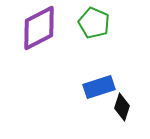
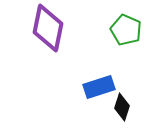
green pentagon: moved 32 px right, 7 px down
purple diamond: moved 9 px right; rotated 51 degrees counterclockwise
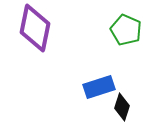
purple diamond: moved 13 px left
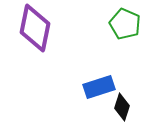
green pentagon: moved 1 px left, 6 px up
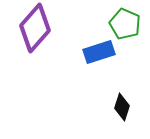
purple diamond: rotated 30 degrees clockwise
blue rectangle: moved 35 px up
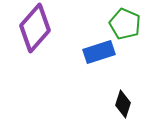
black diamond: moved 1 px right, 3 px up
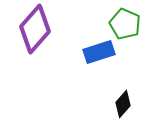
purple diamond: moved 1 px down
black diamond: rotated 24 degrees clockwise
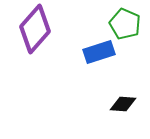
black diamond: rotated 52 degrees clockwise
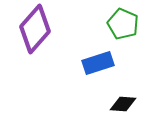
green pentagon: moved 2 px left
blue rectangle: moved 1 px left, 11 px down
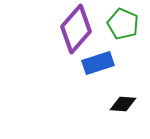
purple diamond: moved 41 px right
